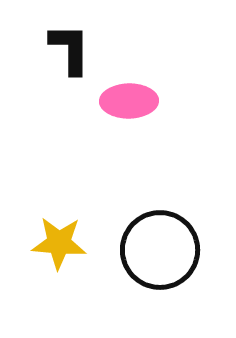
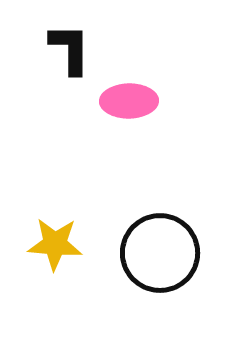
yellow star: moved 4 px left, 1 px down
black circle: moved 3 px down
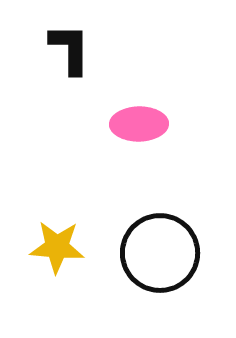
pink ellipse: moved 10 px right, 23 px down
yellow star: moved 2 px right, 3 px down
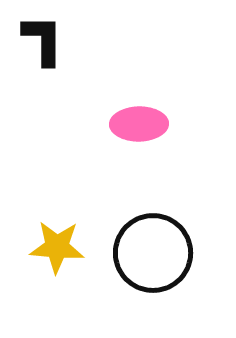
black L-shape: moved 27 px left, 9 px up
black circle: moved 7 px left
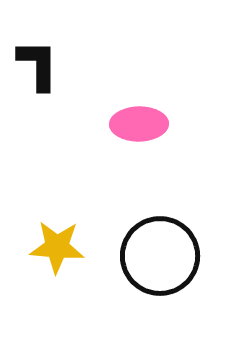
black L-shape: moved 5 px left, 25 px down
black circle: moved 7 px right, 3 px down
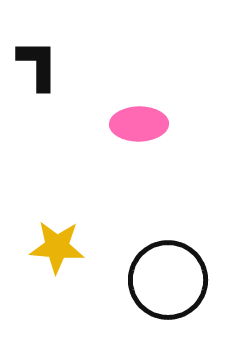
black circle: moved 8 px right, 24 px down
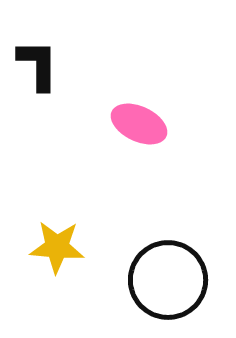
pink ellipse: rotated 26 degrees clockwise
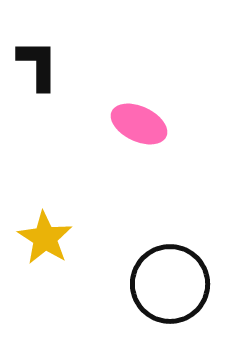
yellow star: moved 12 px left, 9 px up; rotated 28 degrees clockwise
black circle: moved 2 px right, 4 px down
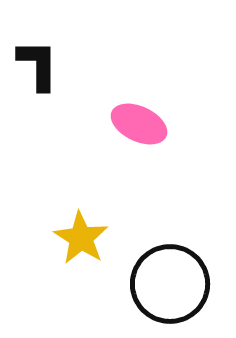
yellow star: moved 36 px right
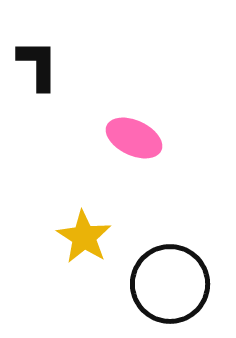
pink ellipse: moved 5 px left, 14 px down
yellow star: moved 3 px right, 1 px up
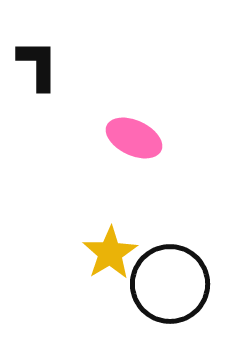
yellow star: moved 26 px right, 16 px down; rotated 8 degrees clockwise
